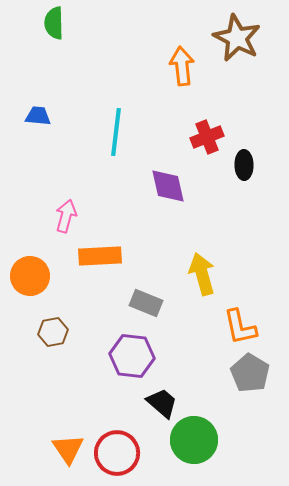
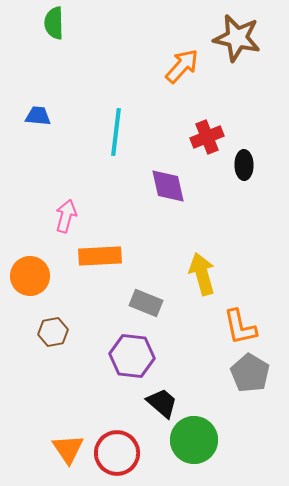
brown star: rotated 15 degrees counterclockwise
orange arrow: rotated 48 degrees clockwise
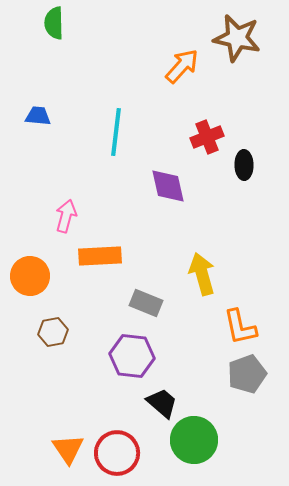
gray pentagon: moved 3 px left, 1 px down; rotated 21 degrees clockwise
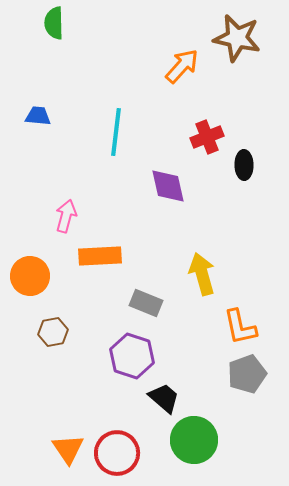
purple hexagon: rotated 12 degrees clockwise
black trapezoid: moved 2 px right, 5 px up
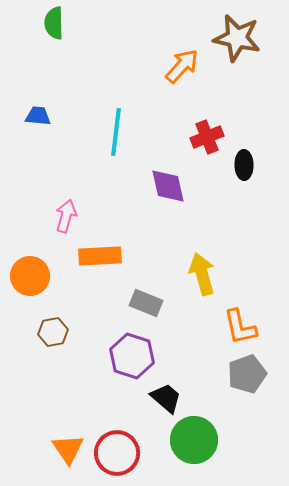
black trapezoid: moved 2 px right
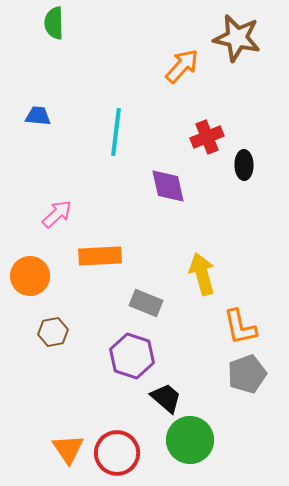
pink arrow: moved 9 px left, 2 px up; rotated 32 degrees clockwise
green circle: moved 4 px left
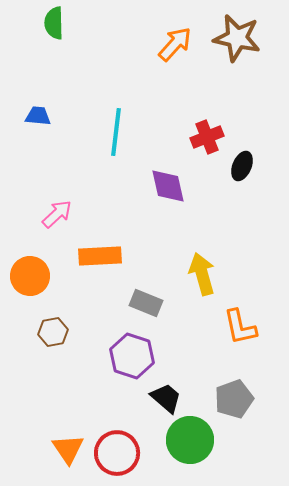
orange arrow: moved 7 px left, 22 px up
black ellipse: moved 2 px left, 1 px down; rotated 24 degrees clockwise
gray pentagon: moved 13 px left, 25 px down
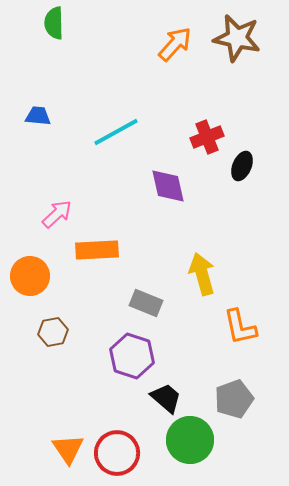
cyan line: rotated 54 degrees clockwise
orange rectangle: moved 3 px left, 6 px up
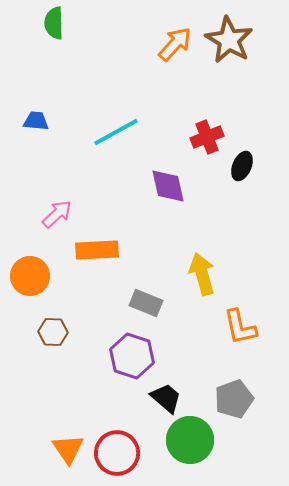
brown star: moved 8 px left, 2 px down; rotated 18 degrees clockwise
blue trapezoid: moved 2 px left, 5 px down
brown hexagon: rotated 12 degrees clockwise
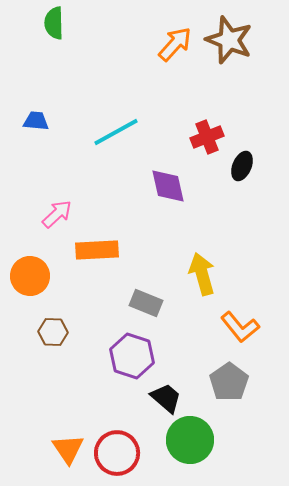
brown star: rotated 9 degrees counterclockwise
orange L-shape: rotated 27 degrees counterclockwise
gray pentagon: moved 5 px left, 17 px up; rotated 15 degrees counterclockwise
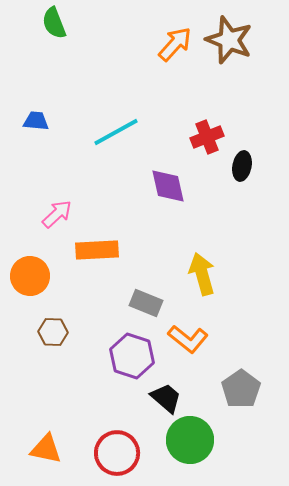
green semicircle: rotated 20 degrees counterclockwise
black ellipse: rotated 12 degrees counterclockwise
orange L-shape: moved 52 px left, 12 px down; rotated 12 degrees counterclockwise
gray pentagon: moved 12 px right, 7 px down
orange triangle: moved 22 px left; rotated 44 degrees counterclockwise
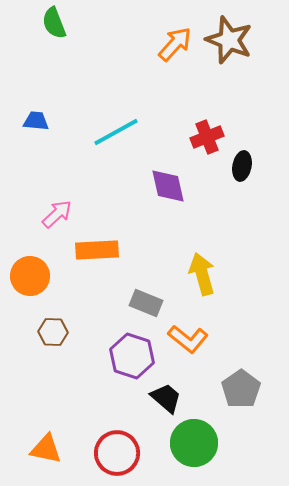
green circle: moved 4 px right, 3 px down
